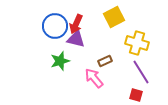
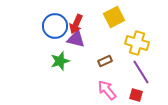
pink arrow: moved 13 px right, 12 px down
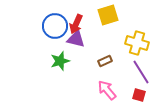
yellow square: moved 6 px left, 2 px up; rotated 10 degrees clockwise
red square: moved 3 px right
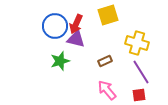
red square: rotated 24 degrees counterclockwise
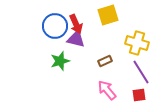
red arrow: rotated 48 degrees counterclockwise
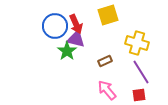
green star: moved 7 px right, 10 px up; rotated 18 degrees counterclockwise
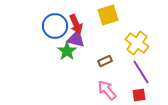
yellow cross: rotated 20 degrees clockwise
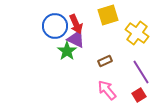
purple triangle: rotated 12 degrees clockwise
yellow cross: moved 10 px up
red square: rotated 24 degrees counterclockwise
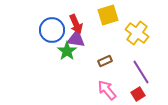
blue circle: moved 3 px left, 4 px down
purple triangle: rotated 18 degrees counterclockwise
red square: moved 1 px left, 1 px up
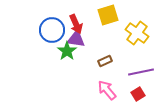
purple line: rotated 70 degrees counterclockwise
